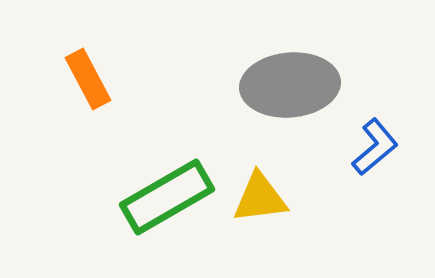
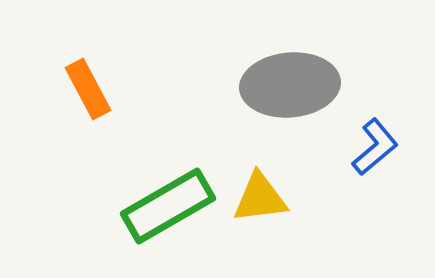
orange rectangle: moved 10 px down
green rectangle: moved 1 px right, 9 px down
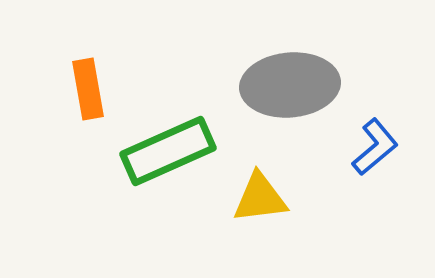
orange rectangle: rotated 18 degrees clockwise
green rectangle: moved 55 px up; rotated 6 degrees clockwise
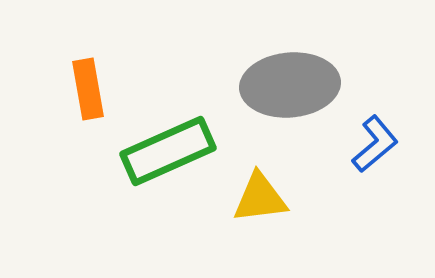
blue L-shape: moved 3 px up
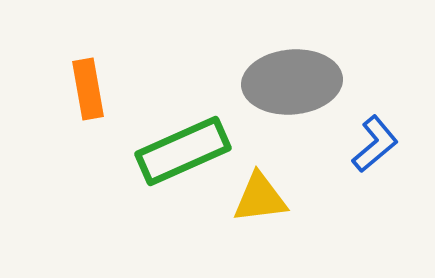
gray ellipse: moved 2 px right, 3 px up
green rectangle: moved 15 px right
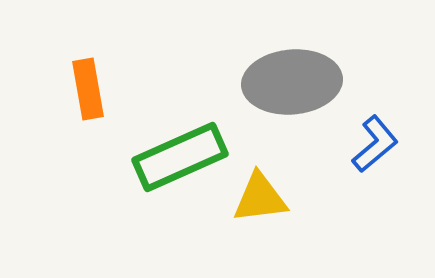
green rectangle: moved 3 px left, 6 px down
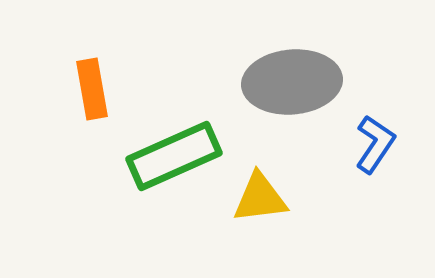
orange rectangle: moved 4 px right
blue L-shape: rotated 16 degrees counterclockwise
green rectangle: moved 6 px left, 1 px up
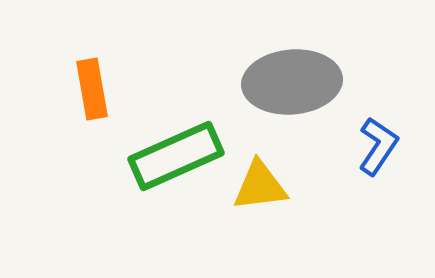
blue L-shape: moved 3 px right, 2 px down
green rectangle: moved 2 px right
yellow triangle: moved 12 px up
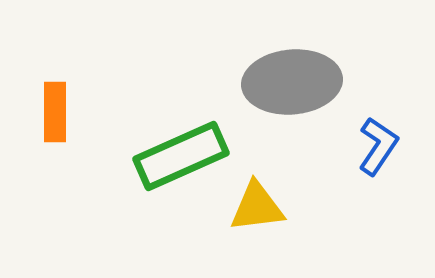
orange rectangle: moved 37 px left, 23 px down; rotated 10 degrees clockwise
green rectangle: moved 5 px right
yellow triangle: moved 3 px left, 21 px down
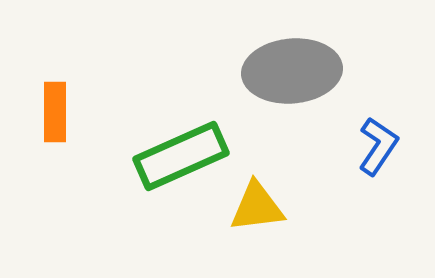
gray ellipse: moved 11 px up
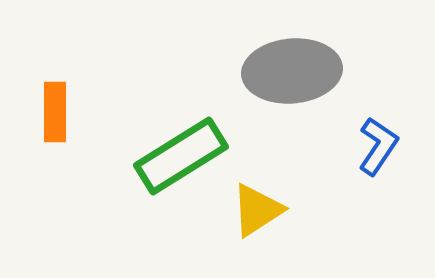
green rectangle: rotated 8 degrees counterclockwise
yellow triangle: moved 3 px down; rotated 26 degrees counterclockwise
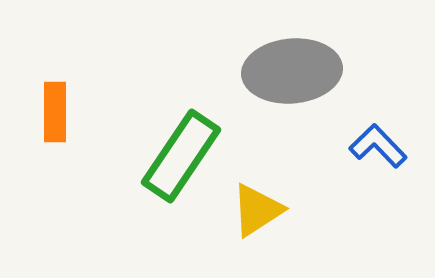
blue L-shape: rotated 78 degrees counterclockwise
green rectangle: rotated 24 degrees counterclockwise
